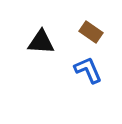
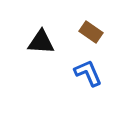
blue L-shape: moved 3 px down
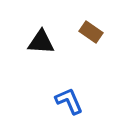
blue L-shape: moved 19 px left, 28 px down
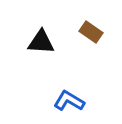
blue L-shape: rotated 36 degrees counterclockwise
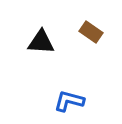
blue L-shape: rotated 16 degrees counterclockwise
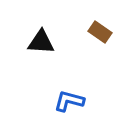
brown rectangle: moved 9 px right
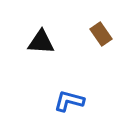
brown rectangle: moved 1 px right, 2 px down; rotated 20 degrees clockwise
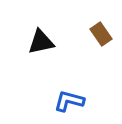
black triangle: rotated 16 degrees counterclockwise
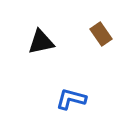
blue L-shape: moved 2 px right, 2 px up
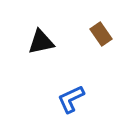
blue L-shape: rotated 40 degrees counterclockwise
